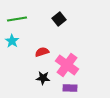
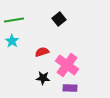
green line: moved 3 px left, 1 px down
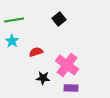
red semicircle: moved 6 px left
purple rectangle: moved 1 px right
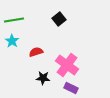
purple rectangle: rotated 24 degrees clockwise
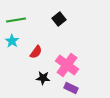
green line: moved 2 px right
red semicircle: rotated 144 degrees clockwise
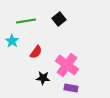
green line: moved 10 px right, 1 px down
purple rectangle: rotated 16 degrees counterclockwise
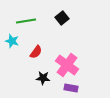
black square: moved 3 px right, 1 px up
cyan star: rotated 16 degrees counterclockwise
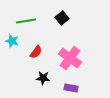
pink cross: moved 3 px right, 7 px up
